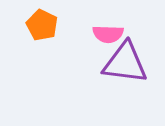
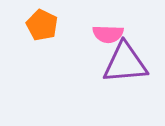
purple triangle: rotated 12 degrees counterclockwise
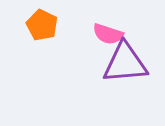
pink semicircle: rotated 16 degrees clockwise
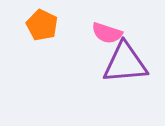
pink semicircle: moved 1 px left, 1 px up
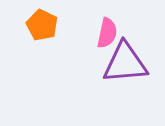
pink semicircle: rotated 96 degrees counterclockwise
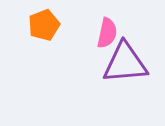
orange pentagon: moved 2 px right; rotated 24 degrees clockwise
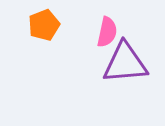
pink semicircle: moved 1 px up
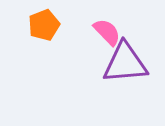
pink semicircle: rotated 56 degrees counterclockwise
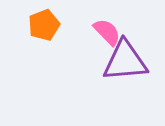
purple triangle: moved 2 px up
